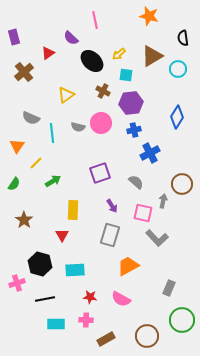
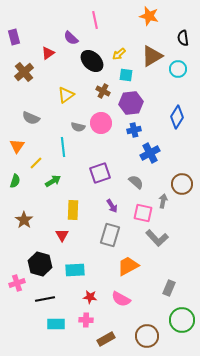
cyan line at (52, 133): moved 11 px right, 14 px down
green semicircle at (14, 184): moved 1 px right, 3 px up; rotated 16 degrees counterclockwise
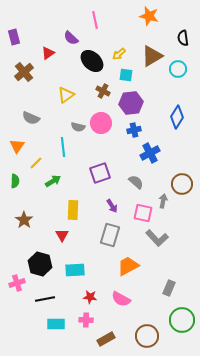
green semicircle at (15, 181): rotated 16 degrees counterclockwise
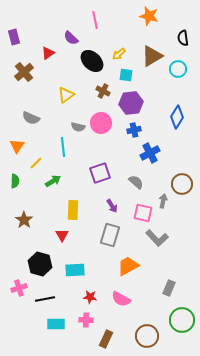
pink cross at (17, 283): moved 2 px right, 5 px down
brown rectangle at (106, 339): rotated 36 degrees counterclockwise
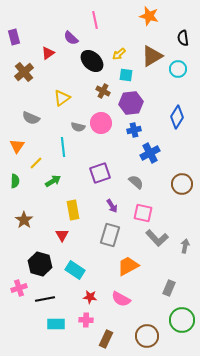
yellow triangle at (66, 95): moved 4 px left, 3 px down
gray arrow at (163, 201): moved 22 px right, 45 px down
yellow rectangle at (73, 210): rotated 12 degrees counterclockwise
cyan rectangle at (75, 270): rotated 36 degrees clockwise
